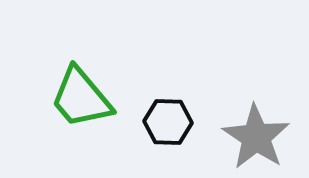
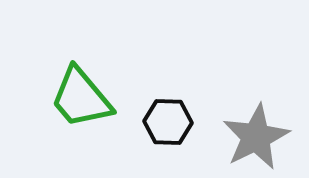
gray star: rotated 12 degrees clockwise
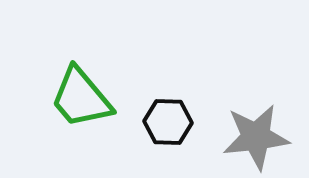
gray star: rotated 20 degrees clockwise
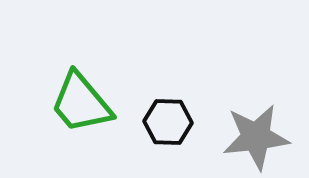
green trapezoid: moved 5 px down
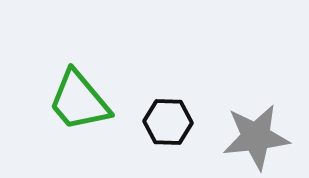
green trapezoid: moved 2 px left, 2 px up
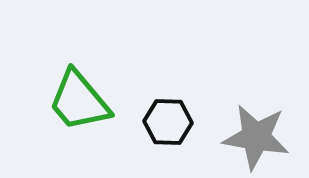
gray star: rotated 16 degrees clockwise
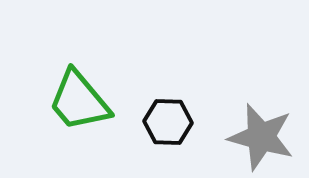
gray star: moved 5 px right; rotated 6 degrees clockwise
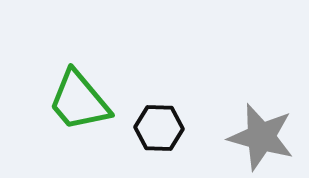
black hexagon: moved 9 px left, 6 px down
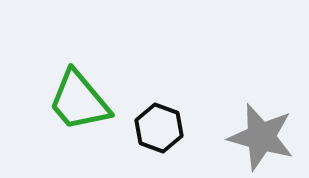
black hexagon: rotated 18 degrees clockwise
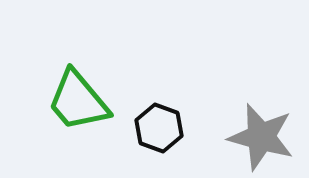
green trapezoid: moved 1 px left
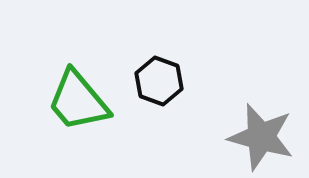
black hexagon: moved 47 px up
